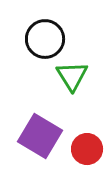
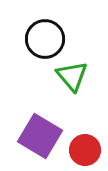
green triangle: rotated 8 degrees counterclockwise
red circle: moved 2 px left, 1 px down
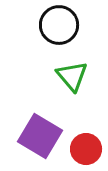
black circle: moved 14 px right, 14 px up
red circle: moved 1 px right, 1 px up
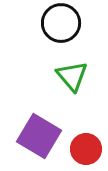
black circle: moved 2 px right, 2 px up
purple square: moved 1 px left
